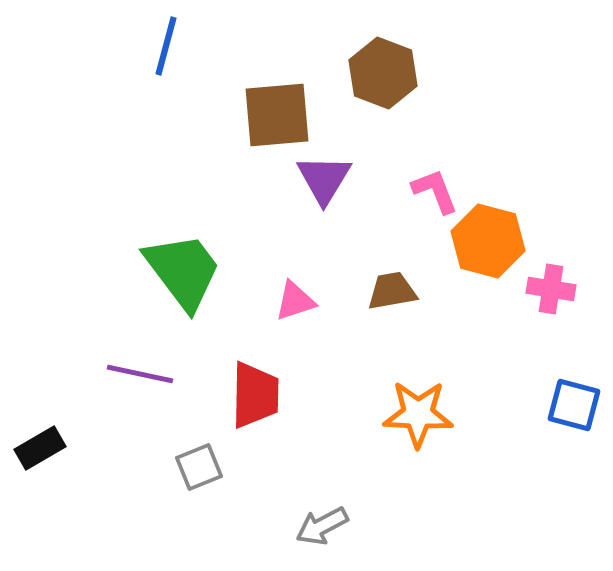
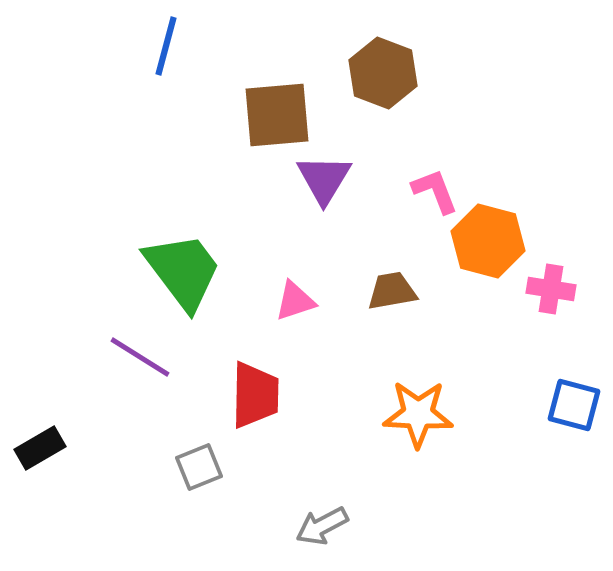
purple line: moved 17 px up; rotated 20 degrees clockwise
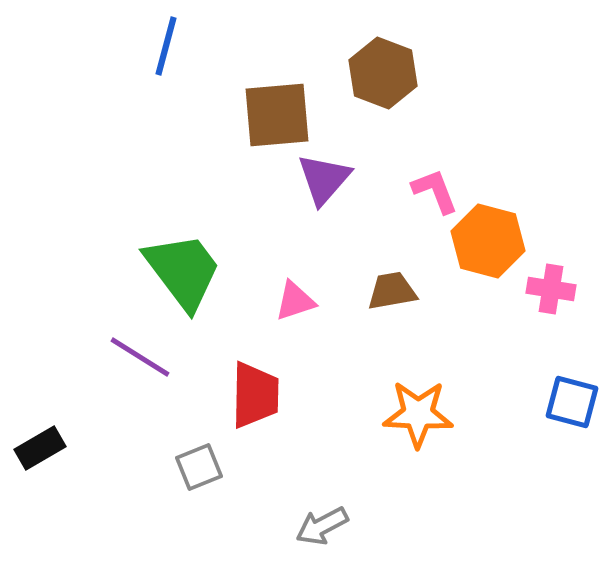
purple triangle: rotated 10 degrees clockwise
blue square: moved 2 px left, 3 px up
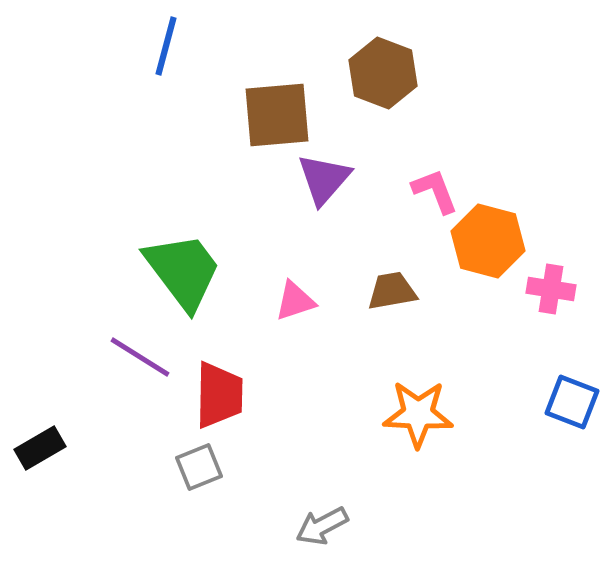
red trapezoid: moved 36 px left
blue square: rotated 6 degrees clockwise
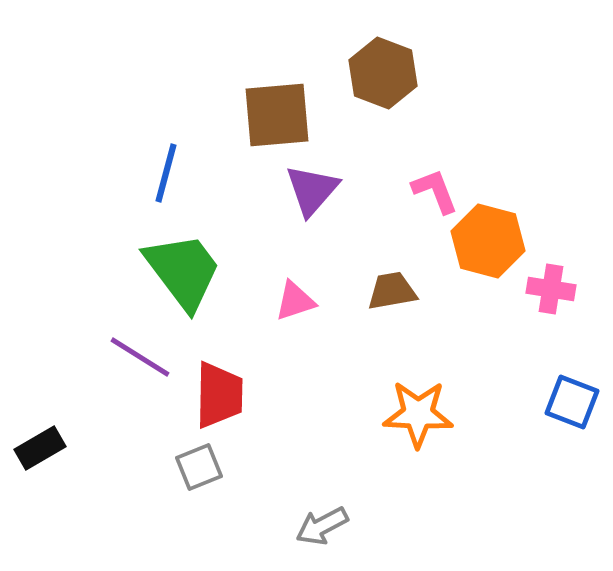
blue line: moved 127 px down
purple triangle: moved 12 px left, 11 px down
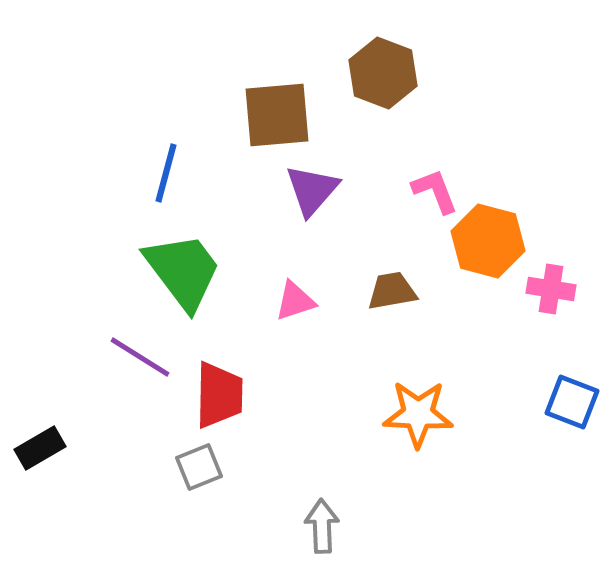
gray arrow: rotated 116 degrees clockwise
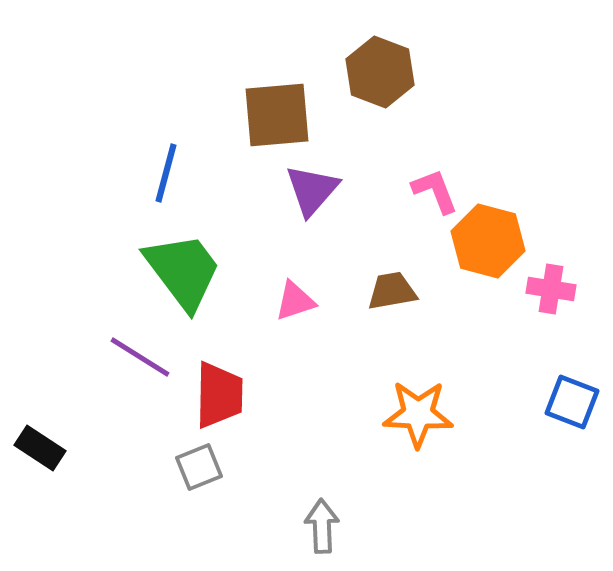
brown hexagon: moved 3 px left, 1 px up
black rectangle: rotated 63 degrees clockwise
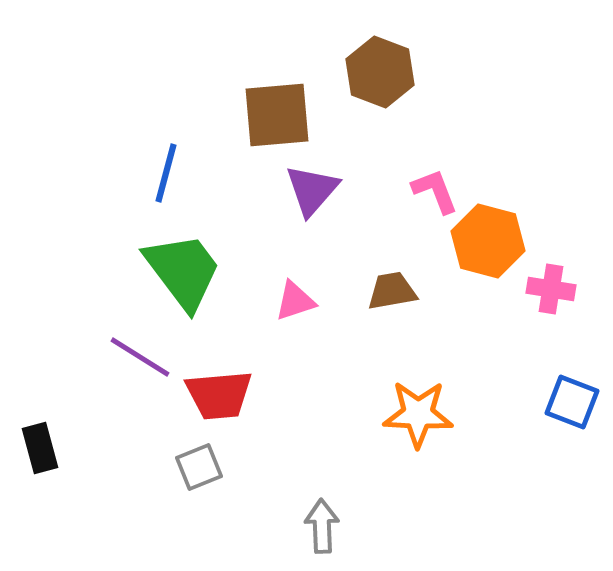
red trapezoid: rotated 84 degrees clockwise
black rectangle: rotated 42 degrees clockwise
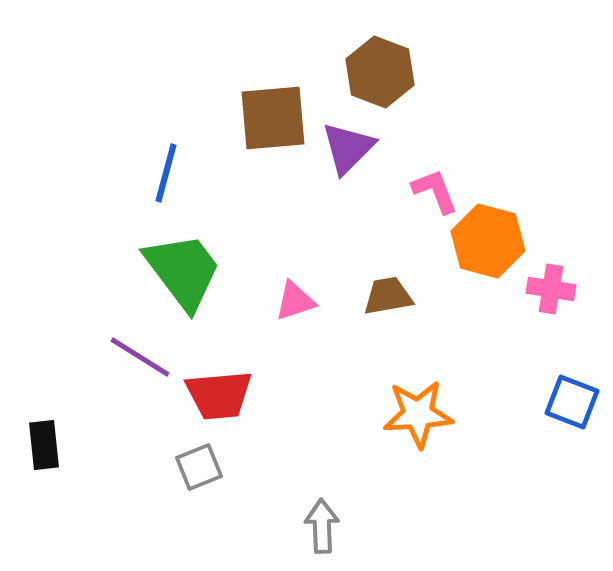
brown square: moved 4 px left, 3 px down
purple triangle: moved 36 px right, 42 px up; rotated 4 degrees clockwise
brown trapezoid: moved 4 px left, 5 px down
orange star: rotated 6 degrees counterclockwise
black rectangle: moved 4 px right, 3 px up; rotated 9 degrees clockwise
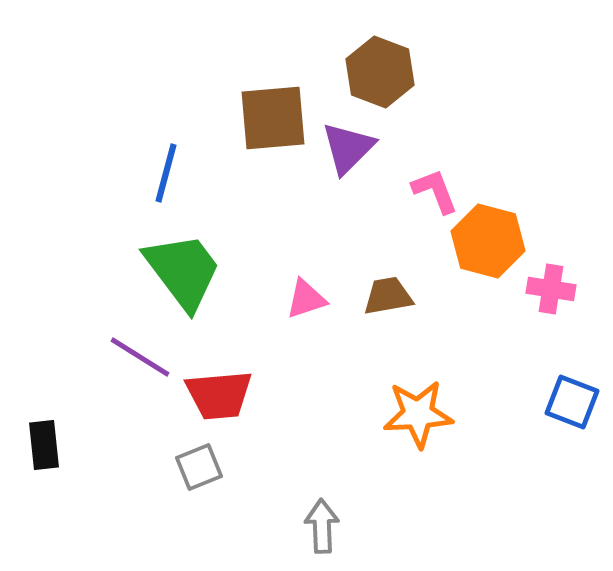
pink triangle: moved 11 px right, 2 px up
